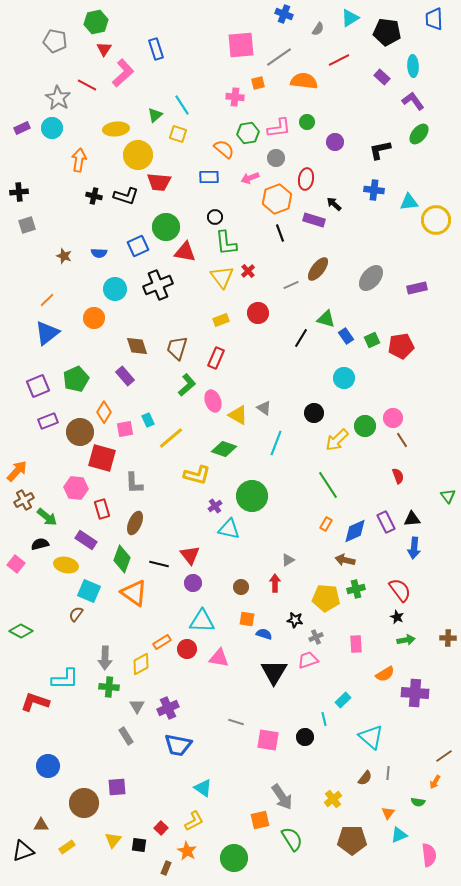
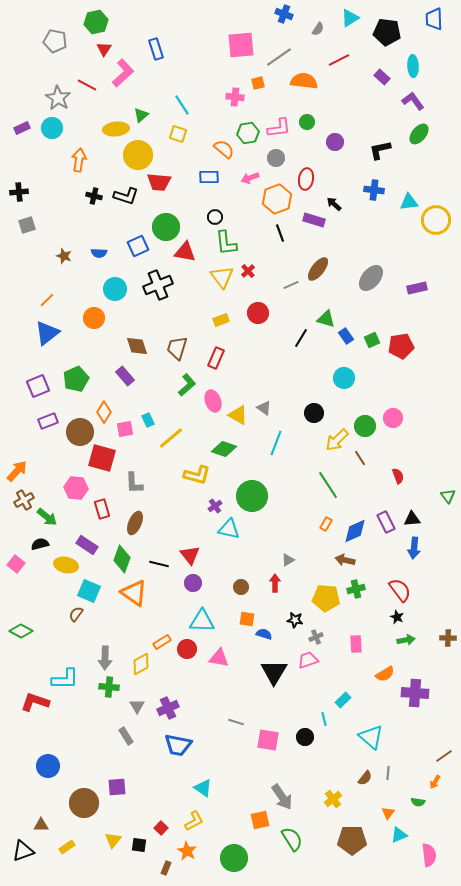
green triangle at (155, 115): moved 14 px left
brown line at (402, 440): moved 42 px left, 18 px down
purple rectangle at (86, 540): moved 1 px right, 5 px down
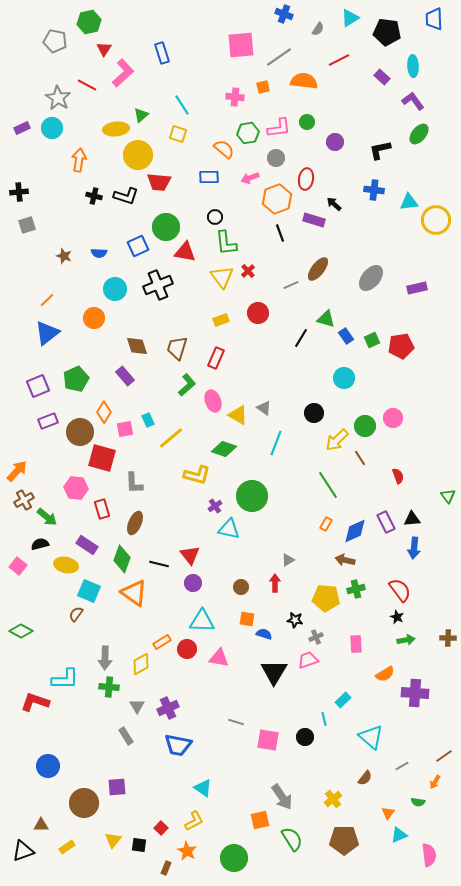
green hexagon at (96, 22): moved 7 px left
blue rectangle at (156, 49): moved 6 px right, 4 px down
orange square at (258, 83): moved 5 px right, 4 px down
pink square at (16, 564): moved 2 px right, 2 px down
gray line at (388, 773): moved 14 px right, 7 px up; rotated 56 degrees clockwise
brown pentagon at (352, 840): moved 8 px left
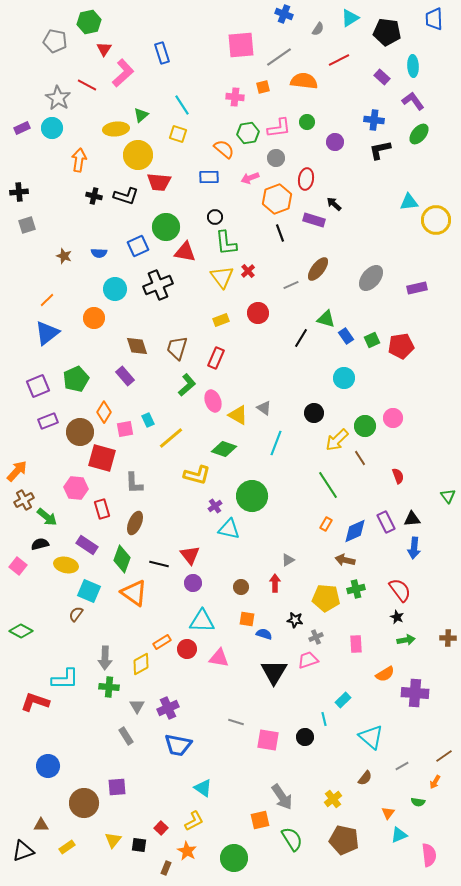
blue cross at (374, 190): moved 70 px up
brown pentagon at (344, 840): rotated 12 degrees clockwise
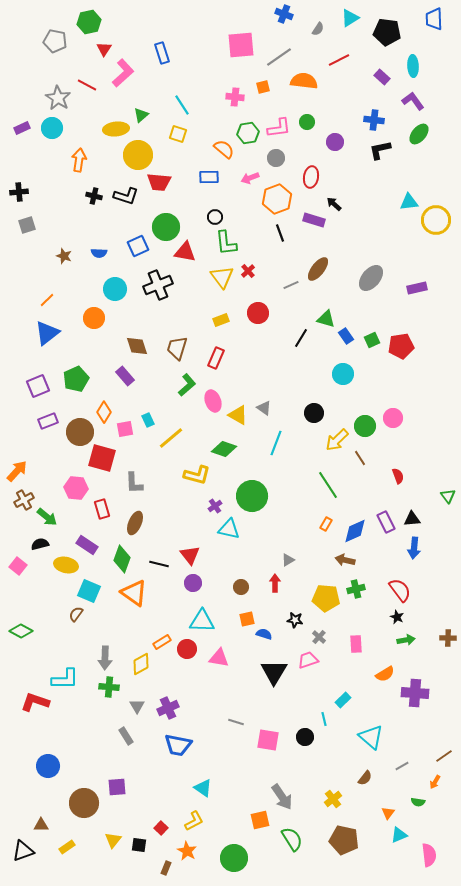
red ellipse at (306, 179): moved 5 px right, 2 px up
cyan circle at (344, 378): moved 1 px left, 4 px up
orange square at (247, 619): rotated 21 degrees counterclockwise
gray cross at (316, 637): moved 3 px right; rotated 24 degrees counterclockwise
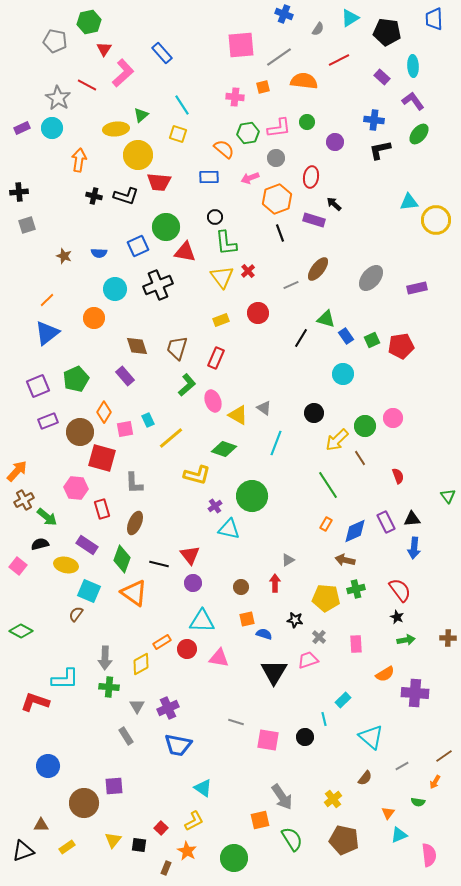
blue rectangle at (162, 53): rotated 25 degrees counterclockwise
purple square at (117, 787): moved 3 px left, 1 px up
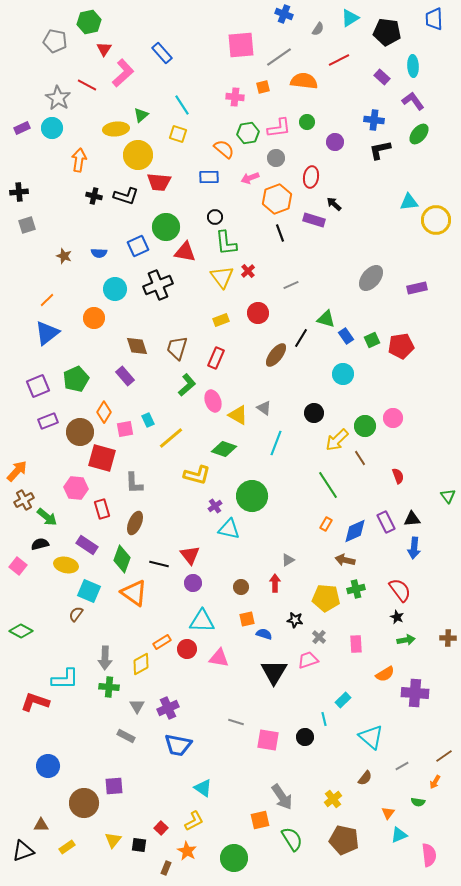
brown ellipse at (318, 269): moved 42 px left, 86 px down
gray rectangle at (126, 736): rotated 30 degrees counterclockwise
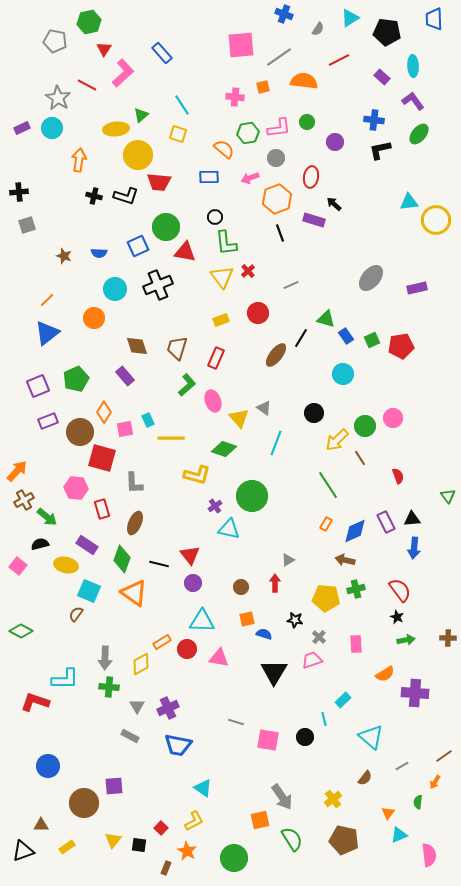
yellow triangle at (238, 415): moved 1 px right, 3 px down; rotated 20 degrees clockwise
yellow line at (171, 438): rotated 40 degrees clockwise
pink trapezoid at (308, 660): moved 4 px right
gray rectangle at (126, 736): moved 4 px right
green semicircle at (418, 802): rotated 88 degrees clockwise
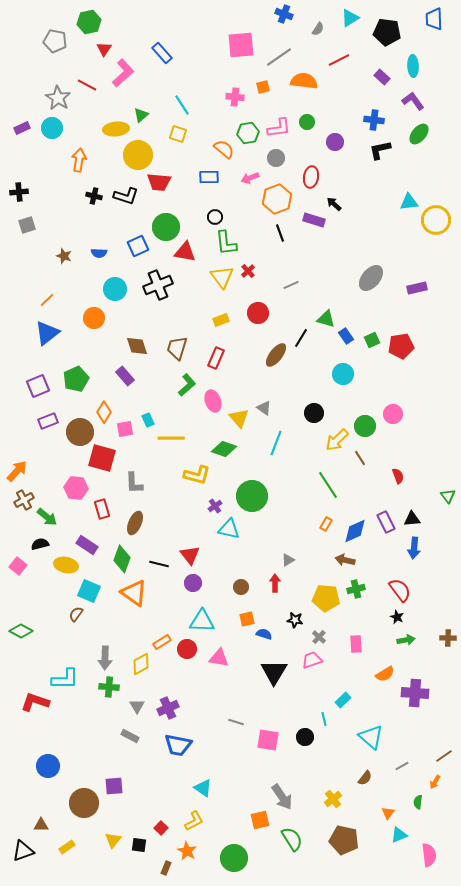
pink circle at (393, 418): moved 4 px up
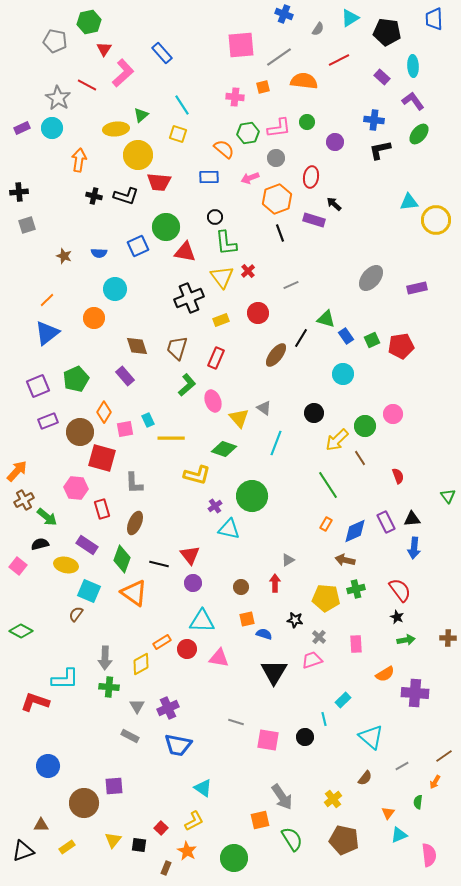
black cross at (158, 285): moved 31 px right, 13 px down
